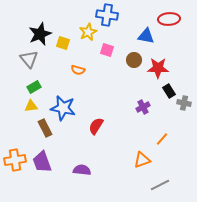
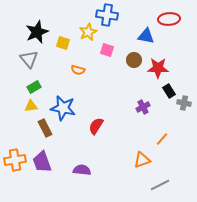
black star: moved 3 px left, 2 px up
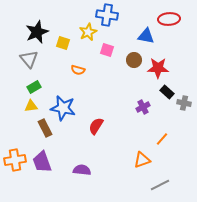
black rectangle: moved 2 px left, 1 px down; rotated 16 degrees counterclockwise
